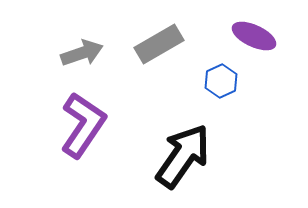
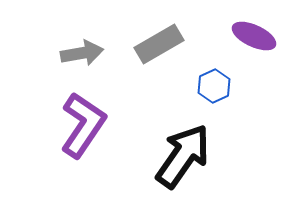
gray arrow: rotated 9 degrees clockwise
blue hexagon: moved 7 px left, 5 px down
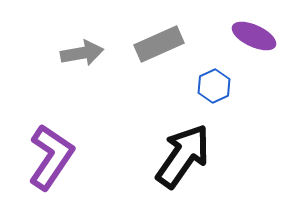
gray rectangle: rotated 6 degrees clockwise
purple L-shape: moved 32 px left, 32 px down
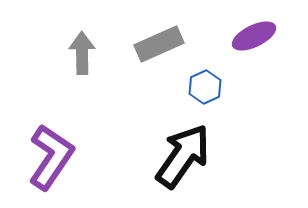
purple ellipse: rotated 51 degrees counterclockwise
gray arrow: rotated 81 degrees counterclockwise
blue hexagon: moved 9 px left, 1 px down
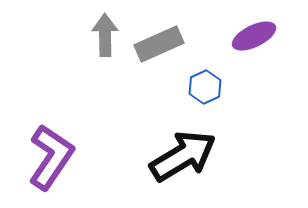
gray arrow: moved 23 px right, 18 px up
black arrow: rotated 24 degrees clockwise
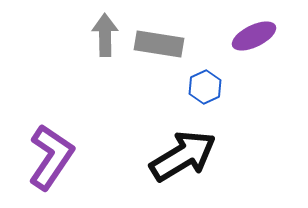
gray rectangle: rotated 33 degrees clockwise
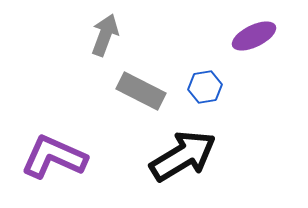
gray arrow: rotated 21 degrees clockwise
gray rectangle: moved 18 px left, 47 px down; rotated 18 degrees clockwise
blue hexagon: rotated 16 degrees clockwise
purple L-shape: moved 3 px right; rotated 100 degrees counterclockwise
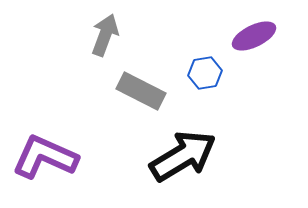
blue hexagon: moved 14 px up
purple L-shape: moved 9 px left
